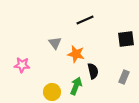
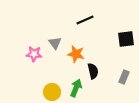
pink star: moved 12 px right, 11 px up
green arrow: moved 2 px down
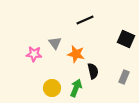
black square: rotated 30 degrees clockwise
yellow circle: moved 4 px up
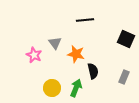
black line: rotated 18 degrees clockwise
pink star: moved 1 px down; rotated 21 degrees clockwise
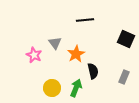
orange star: rotated 30 degrees clockwise
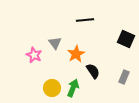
black semicircle: rotated 21 degrees counterclockwise
green arrow: moved 3 px left
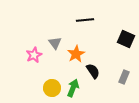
pink star: rotated 21 degrees clockwise
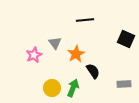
gray rectangle: moved 7 px down; rotated 64 degrees clockwise
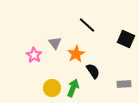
black line: moved 2 px right, 5 px down; rotated 48 degrees clockwise
pink star: rotated 14 degrees counterclockwise
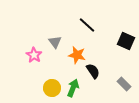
black square: moved 2 px down
gray triangle: moved 1 px up
orange star: moved 1 px right, 1 px down; rotated 30 degrees counterclockwise
gray rectangle: rotated 48 degrees clockwise
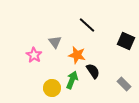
green arrow: moved 1 px left, 8 px up
